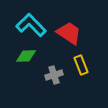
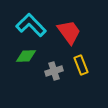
red trapezoid: moved 1 px up; rotated 20 degrees clockwise
gray cross: moved 4 px up
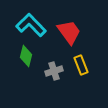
green diamond: rotated 75 degrees counterclockwise
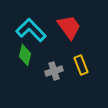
cyan L-shape: moved 5 px down
red trapezoid: moved 5 px up
green diamond: moved 1 px left, 1 px up
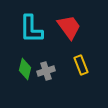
cyan L-shape: moved 1 px up; rotated 136 degrees counterclockwise
green diamond: moved 14 px down
gray cross: moved 8 px left
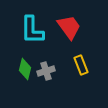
cyan L-shape: moved 1 px right, 1 px down
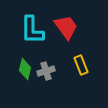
red trapezoid: moved 3 px left
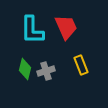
red trapezoid: rotated 12 degrees clockwise
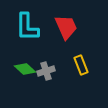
cyan L-shape: moved 5 px left, 3 px up
green diamond: rotated 60 degrees counterclockwise
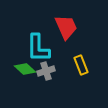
cyan L-shape: moved 11 px right, 21 px down
